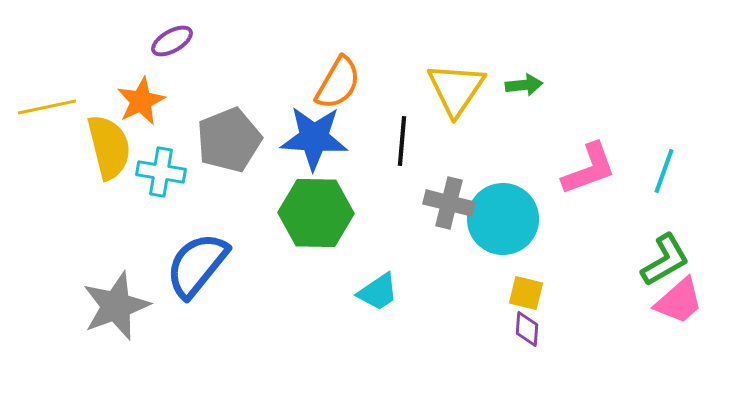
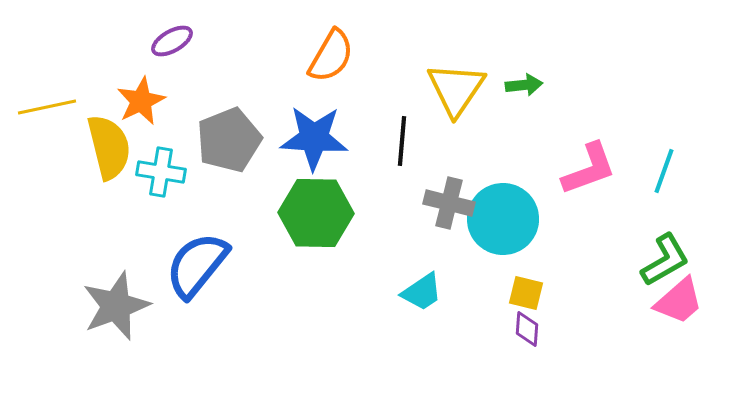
orange semicircle: moved 7 px left, 27 px up
cyan trapezoid: moved 44 px right
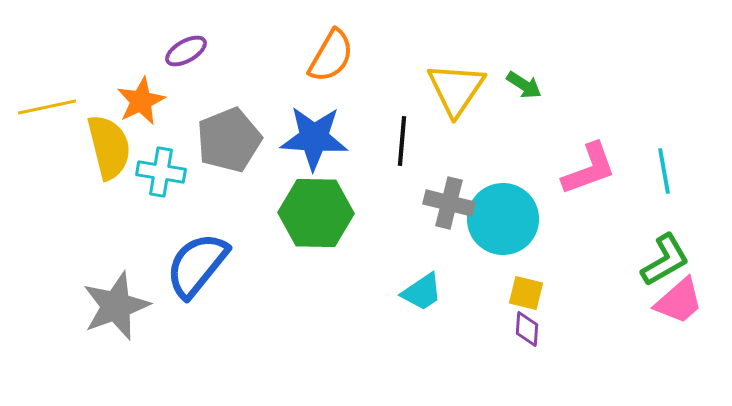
purple ellipse: moved 14 px right, 10 px down
green arrow: rotated 39 degrees clockwise
cyan line: rotated 30 degrees counterclockwise
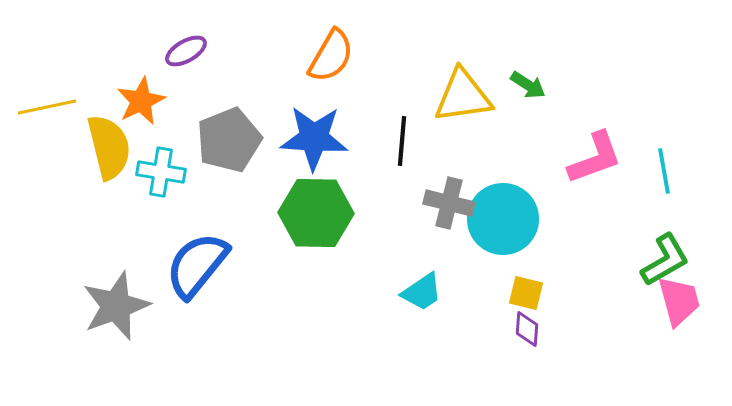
green arrow: moved 4 px right
yellow triangle: moved 7 px right, 7 px down; rotated 48 degrees clockwise
pink L-shape: moved 6 px right, 11 px up
pink trapezoid: rotated 64 degrees counterclockwise
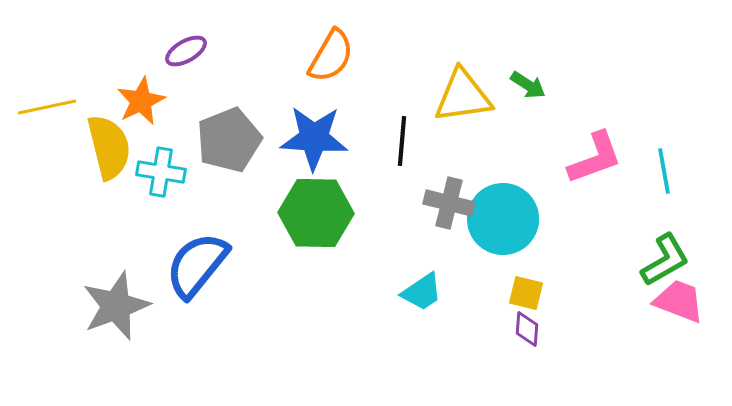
pink trapezoid: rotated 54 degrees counterclockwise
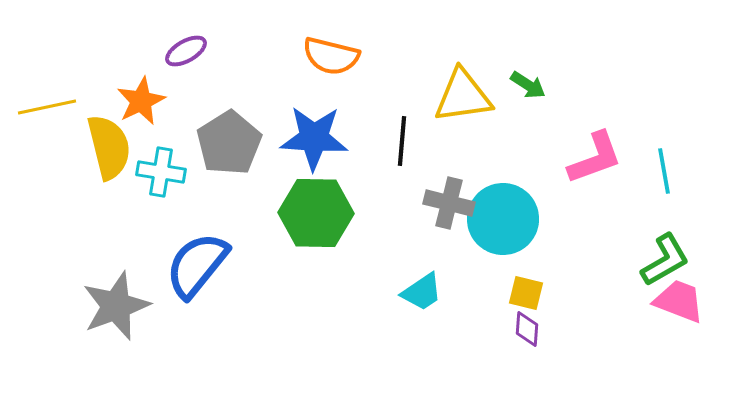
orange semicircle: rotated 74 degrees clockwise
gray pentagon: moved 3 px down; rotated 10 degrees counterclockwise
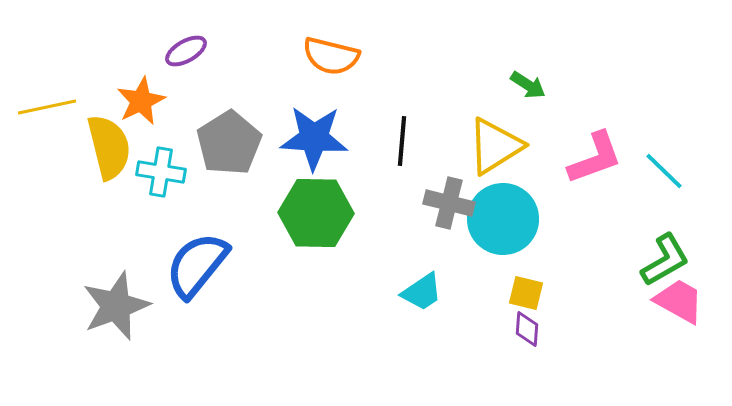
yellow triangle: moved 32 px right, 50 px down; rotated 24 degrees counterclockwise
cyan line: rotated 36 degrees counterclockwise
pink trapezoid: rotated 8 degrees clockwise
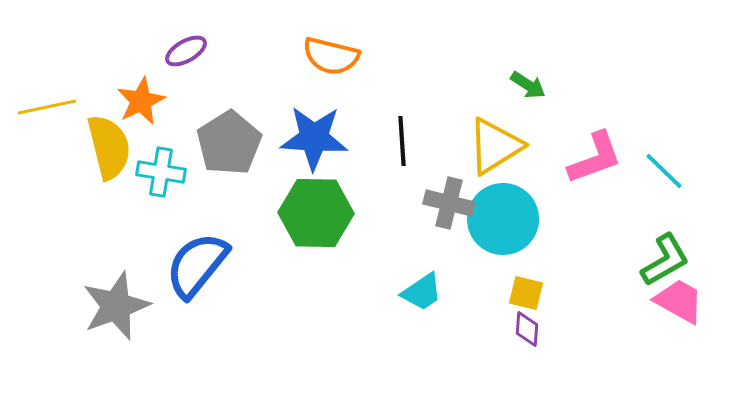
black line: rotated 9 degrees counterclockwise
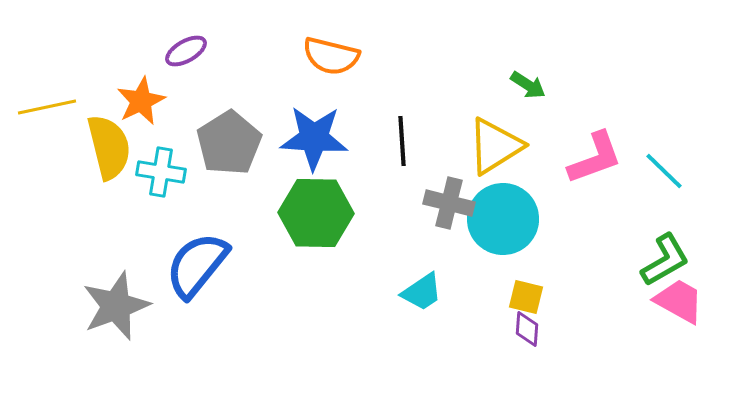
yellow square: moved 4 px down
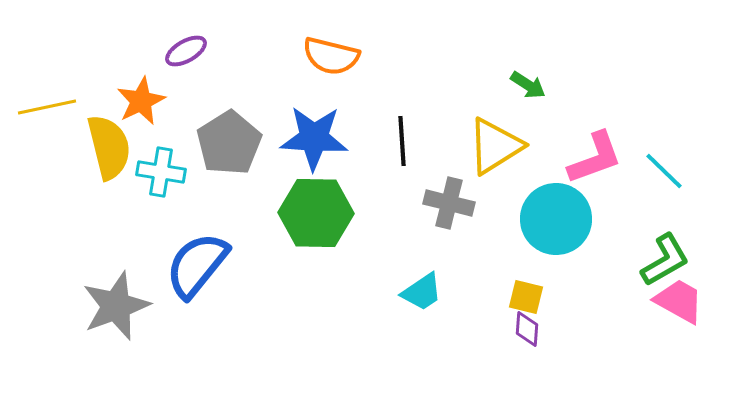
cyan circle: moved 53 px right
